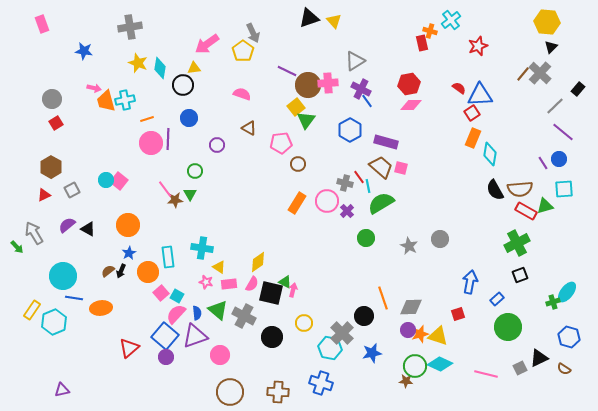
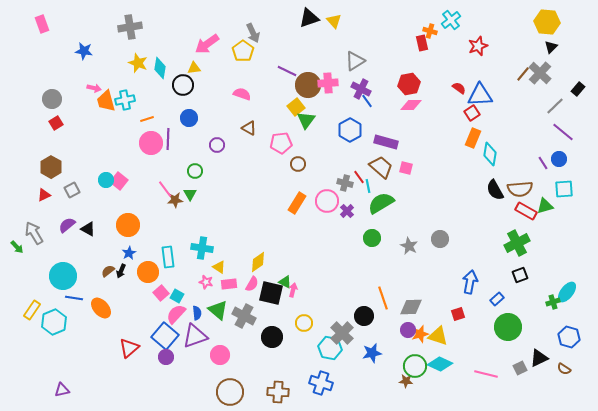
pink square at (401, 168): moved 5 px right
green circle at (366, 238): moved 6 px right
orange ellipse at (101, 308): rotated 55 degrees clockwise
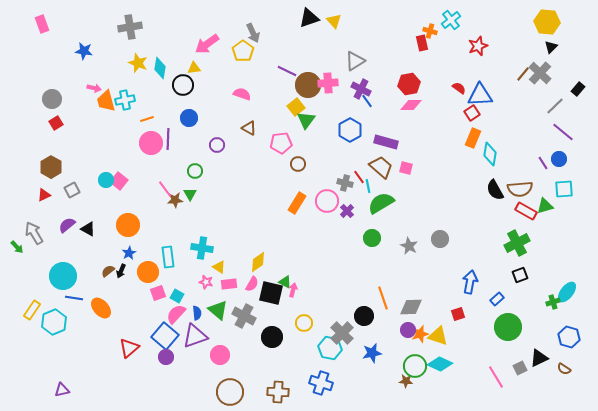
pink square at (161, 293): moved 3 px left; rotated 21 degrees clockwise
pink line at (486, 374): moved 10 px right, 3 px down; rotated 45 degrees clockwise
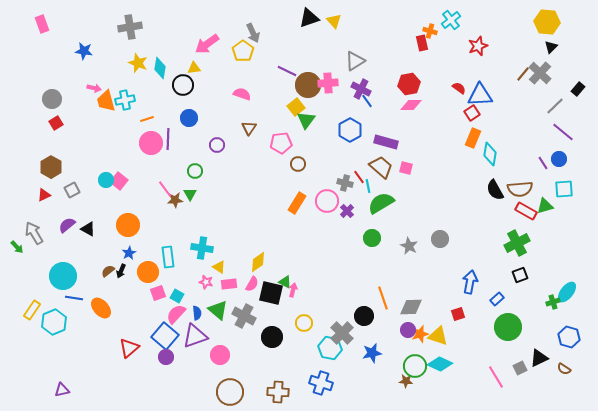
brown triangle at (249, 128): rotated 35 degrees clockwise
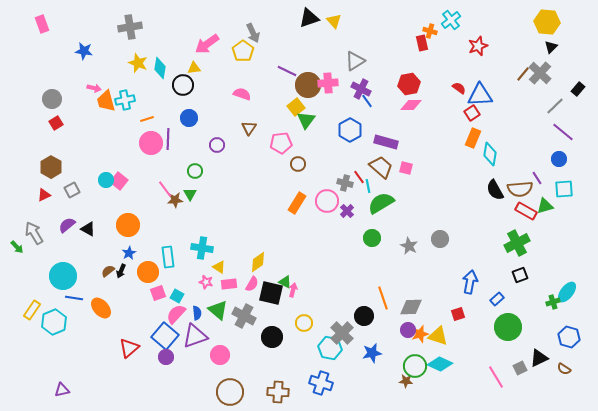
purple line at (543, 163): moved 6 px left, 15 px down
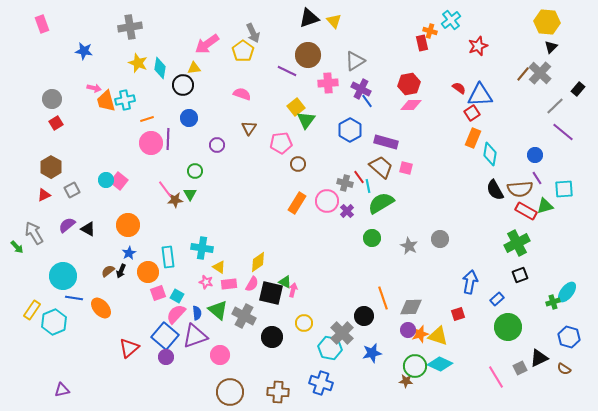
brown circle at (308, 85): moved 30 px up
blue circle at (559, 159): moved 24 px left, 4 px up
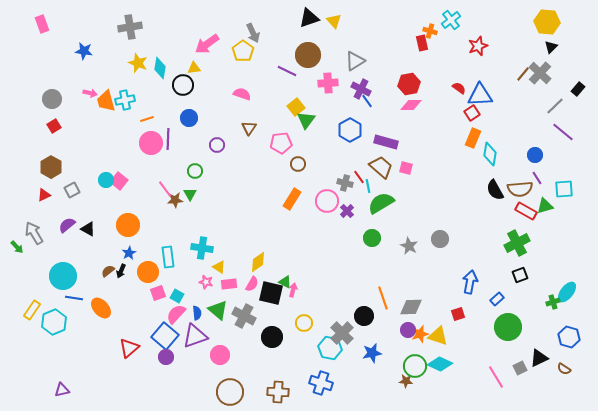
pink arrow at (94, 88): moved 4 px left, 5 px down
red square at (56, 123): moved 2 px left, 3 px down
orange rectangle at (297, 203): moved 5 px left, 4 px up
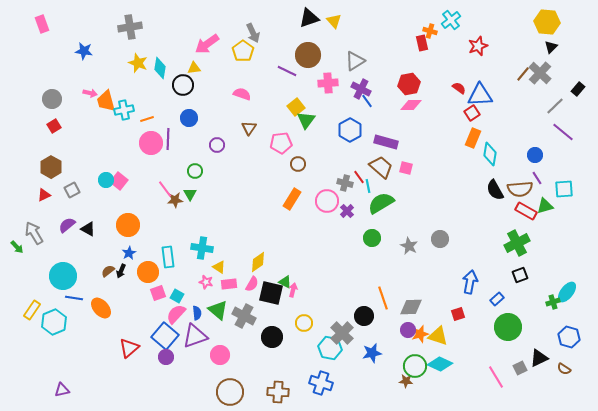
cyan cross at (125, 100): moved 1 px left, 10 px down
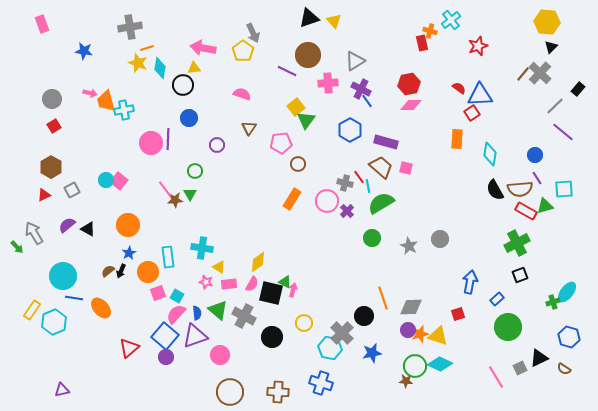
pink arrow at (207, 44): moved 4 px left, 4 px down; rotated 45 degrees clockwise
orange line at (147, 119): moved 71 px up
orange rectangle at (473, 138): moved 16 px left, 1 px down; rotated 18 degrees counterclockwise
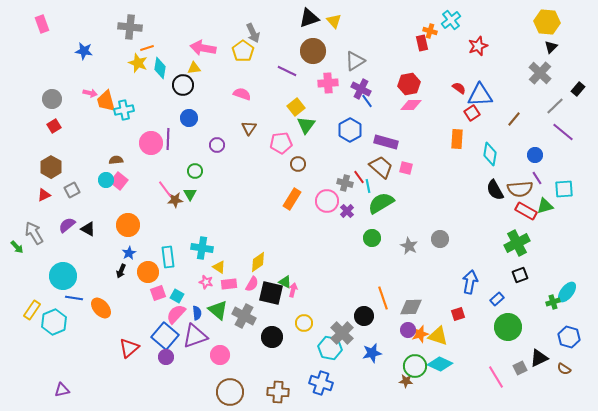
gray cross at (130, 27): rotated 15 degrees clockwise
brown circle at (308, 55): moved 5 px right, 4 px up
brown line at (523, 74): moved 9 px left, 45 px down
green triangle at (306, 120): moved 5 px down
brown semicircle at (108, 271): moved 8 px right, 111 px up; rotated 32 degrees clockwise
